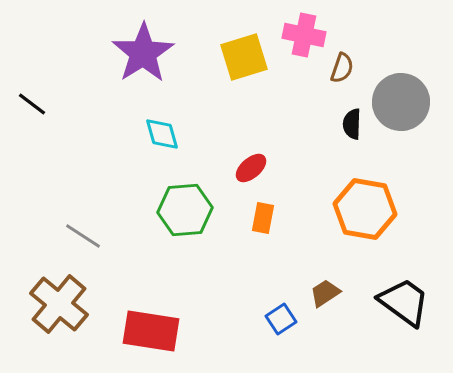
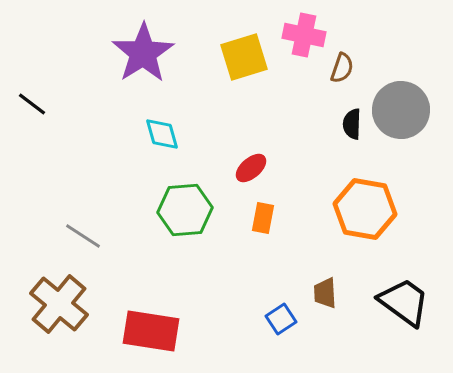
gray circle: moved 8 px down
brown trapezoid: rotated 60 degrees counterclockwise
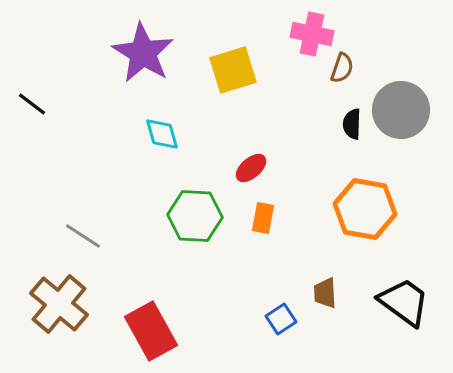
pink cross: moved 8 px right, 1 px up
purple star: rotated 8 degrees counterclockwise
yellow square: moved 11 px left, 13 px down
green hexagon: moved 10 px right, 6 px down; rotated 8 degrees clockwise
red rectangle: rotated 52 degrees clockwise
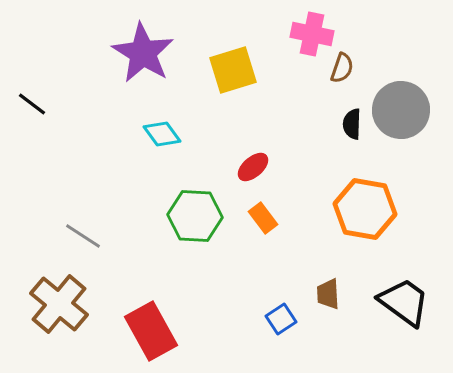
cyan diamond: rotated 21 degrees counterclockwise
red ellipse: moved 2 px right, 1 px up
orange rectangle: rotated 48 degrees counterclockwise
brown trapezoid: moved 3 px right, 1 px down
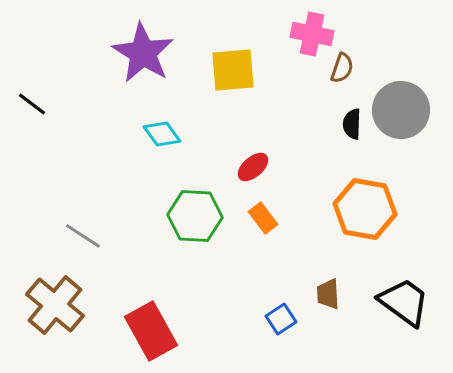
yellow square: rotated 12 degrees clockwise
brown cross: moved 4 px left, 1 px down
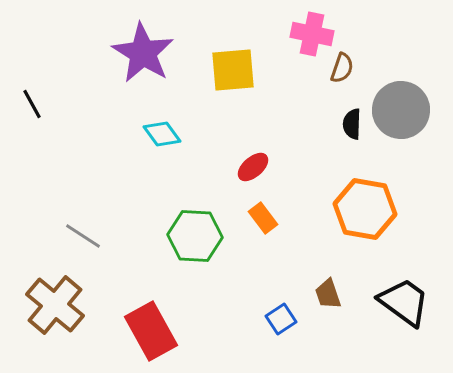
black line: rotated 24 degrees clockwise
green hexagon: moved 20 px down
brown trapezoid: rotated 16 degrees counterclockwise
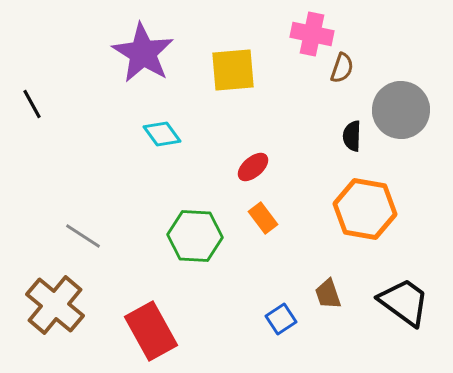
black semicircle: moved 12 px down
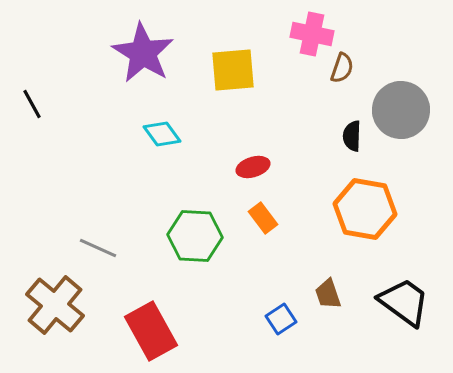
red ellipse: rotated 24 degrees clockwise
gray line: moved 15 px right, 12 px down; rotated 9 degrees counterclockwise
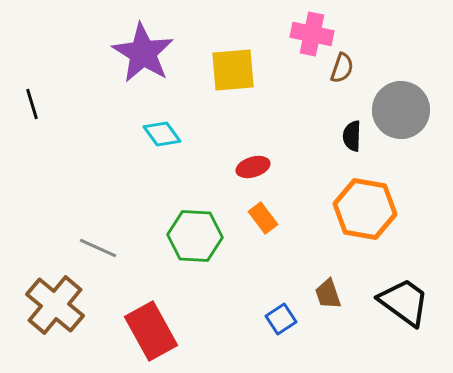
black line: rotated 12 degrees clockwise
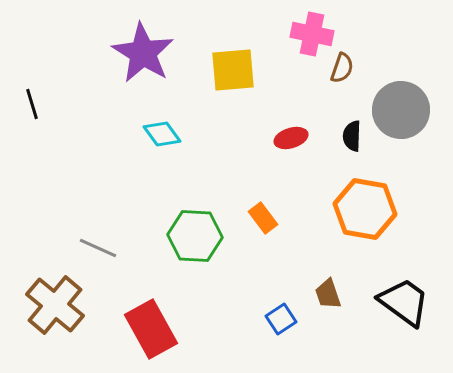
red ellipse: moved 38 px right, 29 px up
red rectangle: moved 2 px up
